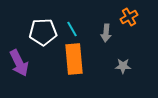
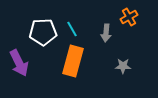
orange rectangle: moved 1 px left, 2 px down; rotated 20 degrees clockwise
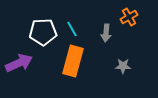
purple arrow: rotated 88 degrees counterclockwise
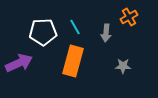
cyan line: moved 3 px right, 2 px up
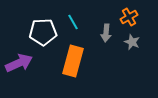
cyan line: moved 2 px left, 5 px up
gray star: moved 9 px right, 24 px up; rotated 21 degrees clockwise
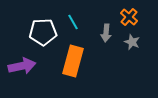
orange cross: rotated 18 degrees counterclockwise
purple arrow: moved 3 px right, 3 px down; rotated 12 degrees clockwise
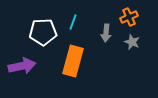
orange cross: rotated 24 degrees clockwise
cyan line: rotated 49 degrees clockwise
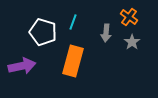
orange cross: rotated 30 degrees counterclockwise
white pentagon: rotated 20 degrees clockwise
gray star: rotated 14 degrees clockwise
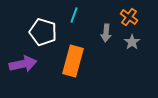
cyan line: moved 1 px right, 7 px up
purple arrow: moved 1 px right, 2 px up
